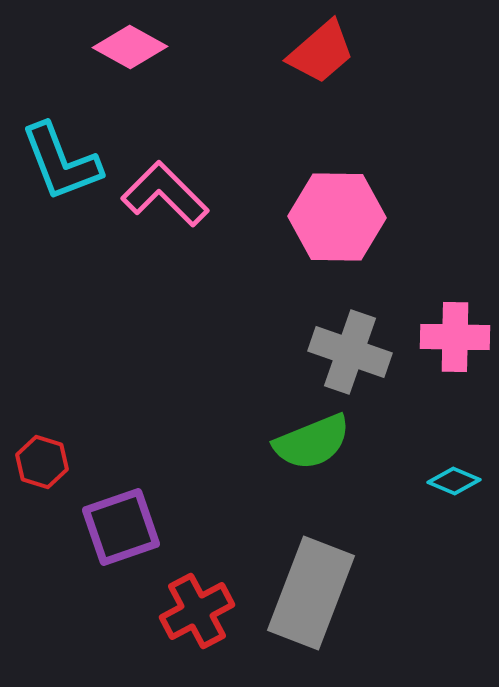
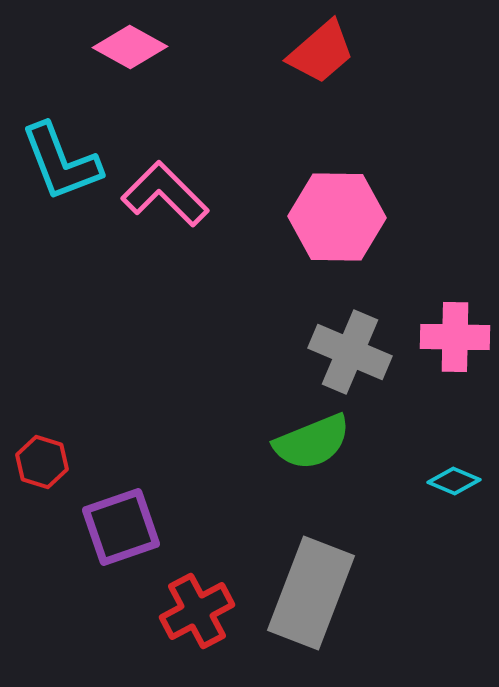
gray cross: rotated 4 degrees clockwise
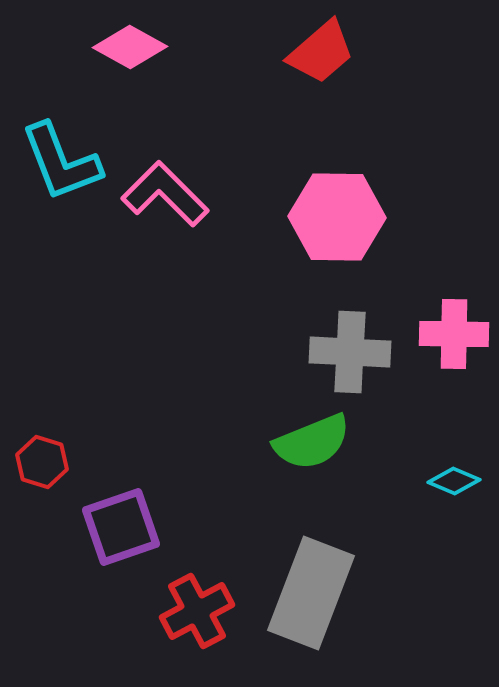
pink cross: moved 1 px left, 3 px up
gray cross: rotated 20 degrees counterclockwise
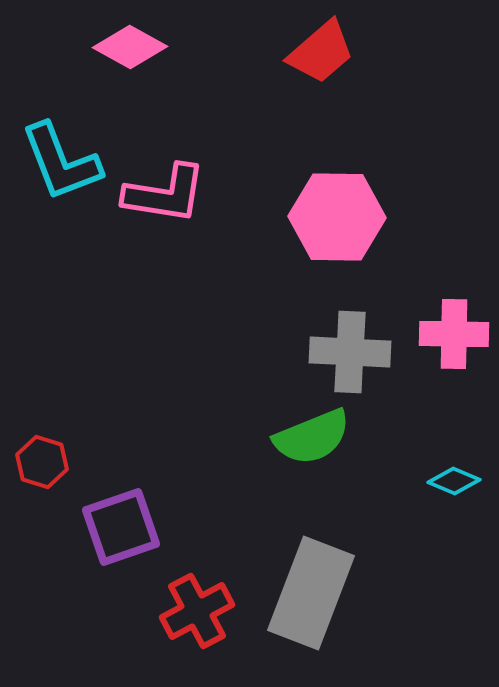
pink L-shape: rotated 144 degrees clockwise
green semicircle: moved 5 px up
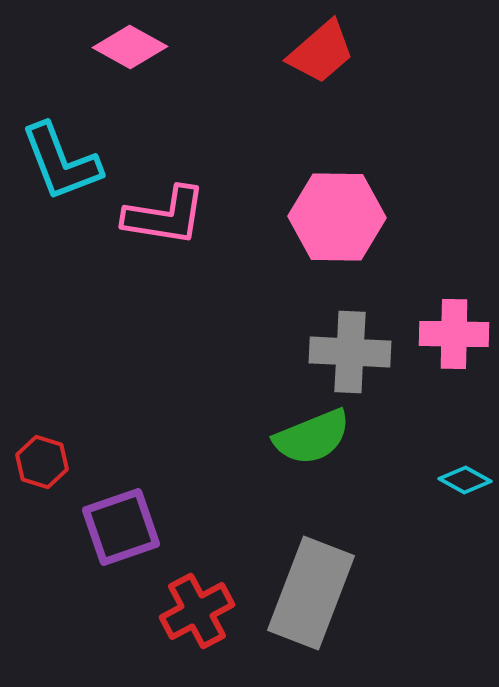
pink L-shape: moved 22 px down
cyan diamond: moved 11 px right, 1 px up; rotated 6 degrees clockwise
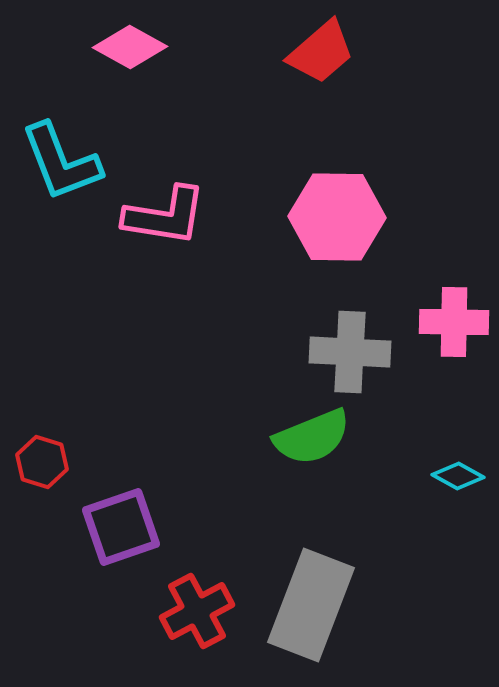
pink cross: moved 12 px up
cyan diamond: moved 7 px left, 4 px up
gray rectangle: moved 12 px down
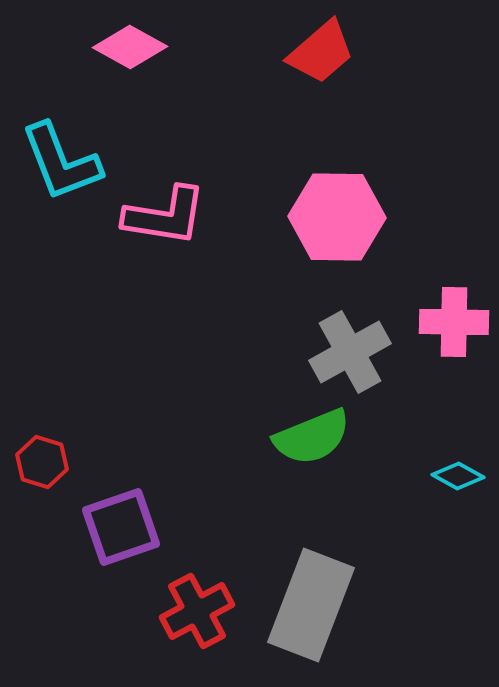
gray cross: rotated 32 degrees counterclockwise
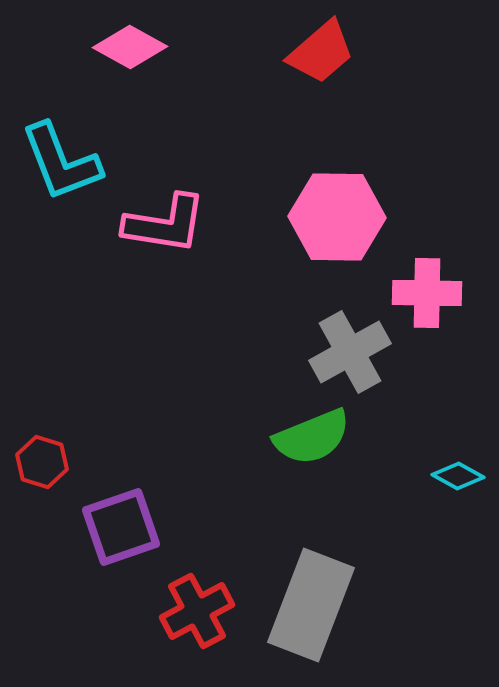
pink L-shape: moved 8 px down
pink cross: moved 27 px left, 29 px up
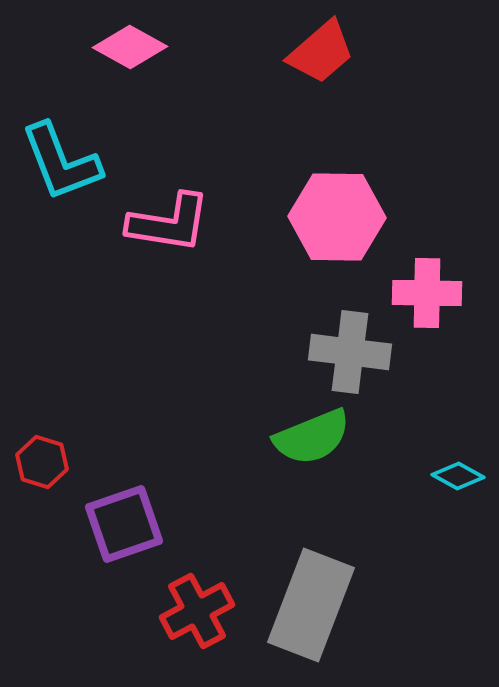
pink L-shape: moved 4 px right, 1 px up
gray cross: rotated 36 degrees clockwise
purple square: moved 3 px right, 3 px up
